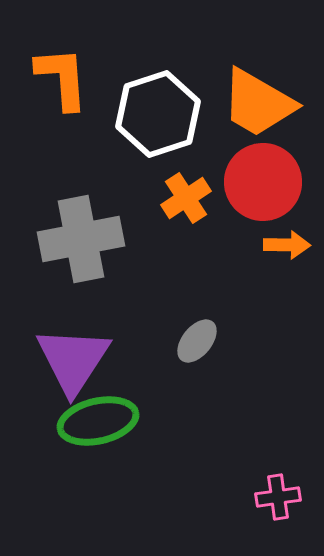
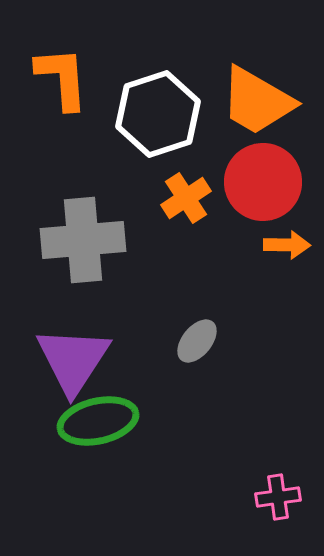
orange trapezoid: moved 1 px left, 2 px up
gray cross: moved 2 px right, 1 px down; rotated 6 degrees clockwise
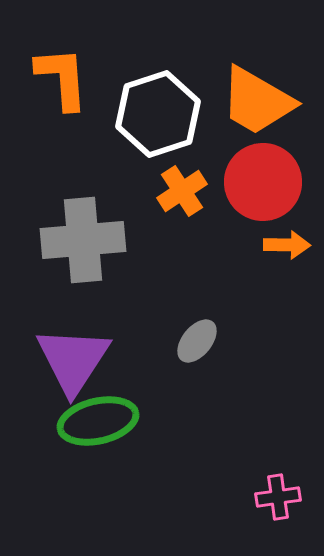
orange cross: moved 4 px left, 7 px up
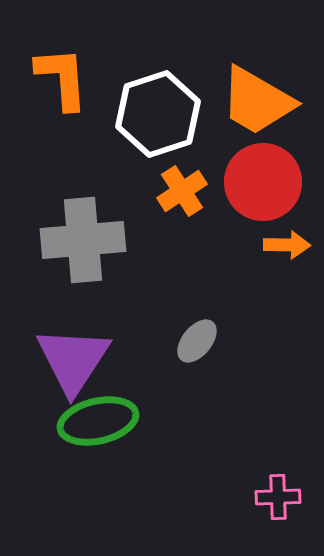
pink cross: rotated 6 degrees clockwise
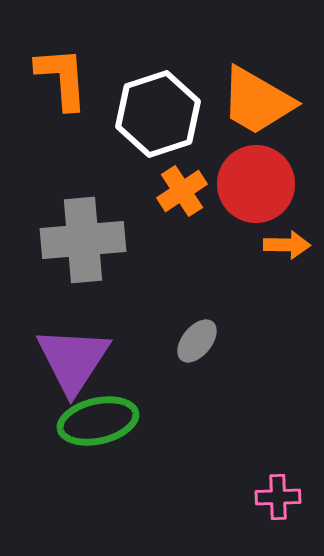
red circle: moved 7 px left, 2 px down
